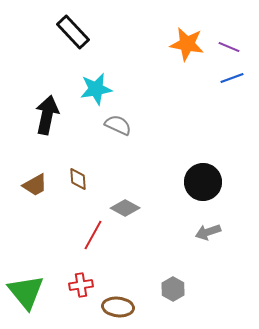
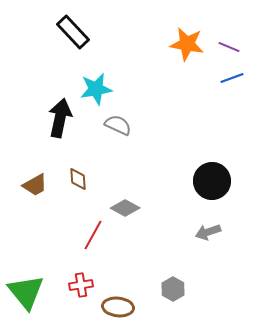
black arrow: moved 13 px right, 3 px down
black circle: moved 9 px right, 1 px up
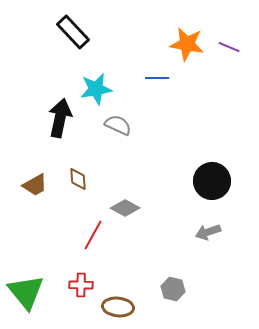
blue line: moved 75 px left; rotated 20 degrees clockwise
red cross: rotated 10 degrees clockwise
gray hexagon: rotated 15 degrees counterclockwise
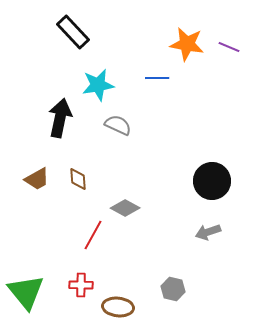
cyan star: moved 2 px right, 4 px up
brown trapezoid: moved 2 px right, 6 px up
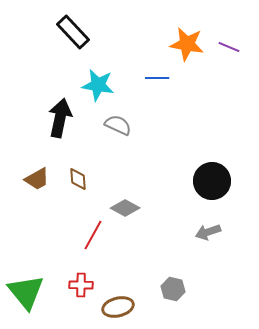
cyan star: rotated 20 degrees clockwise
brown ellipse: rotated 20 degrees counterclockwise
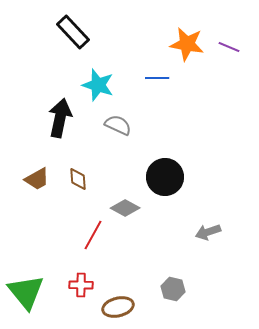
cyan star: rotated 8 degrees clockwise
black circle: moved 47 px left, 4 px up
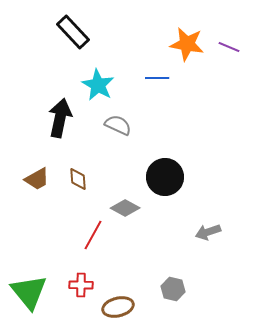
cyan star: rotated 12 degrees clockwise
green triangle: moved 3 px right
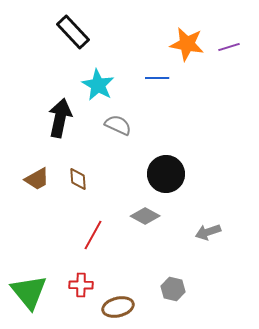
purple line: rotated 40 degrees counterclockwise
black circle: moved 1 px right, 3 px up
gray diamond: moved 20 px right, 8 px down
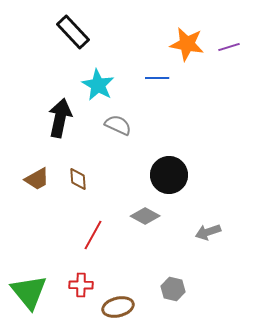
black circle: moved 3 px right, 1 px down
